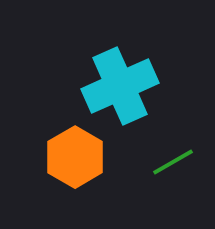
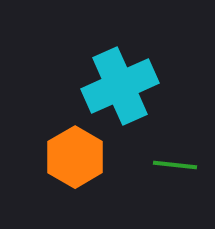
green line: moved 2 px right, 3 px down; rotated 36 degrees clockwise
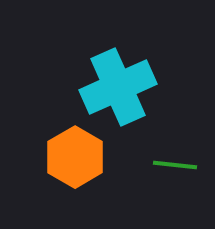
cyan cross: moved 2 px left, 1 px down
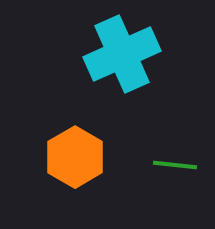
cyan cross: moved 4 px right, 33 px up
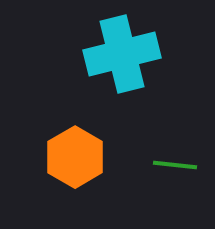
cyan cross: rotated 10 degrees clockwise
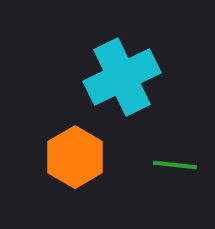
cyan cross: moved 23 px down; rotated 12 degrees counterclockwise
